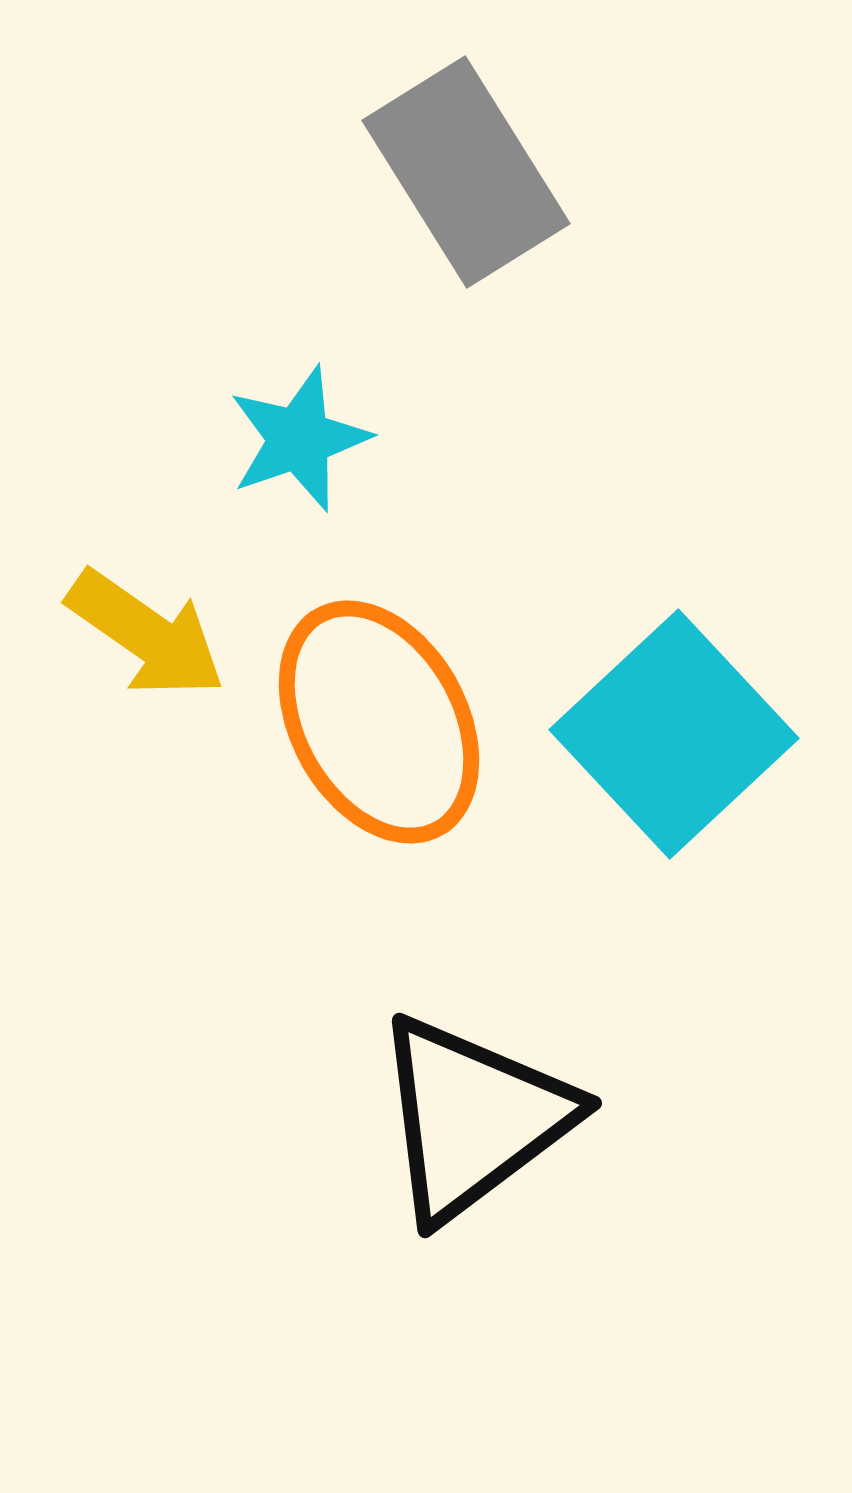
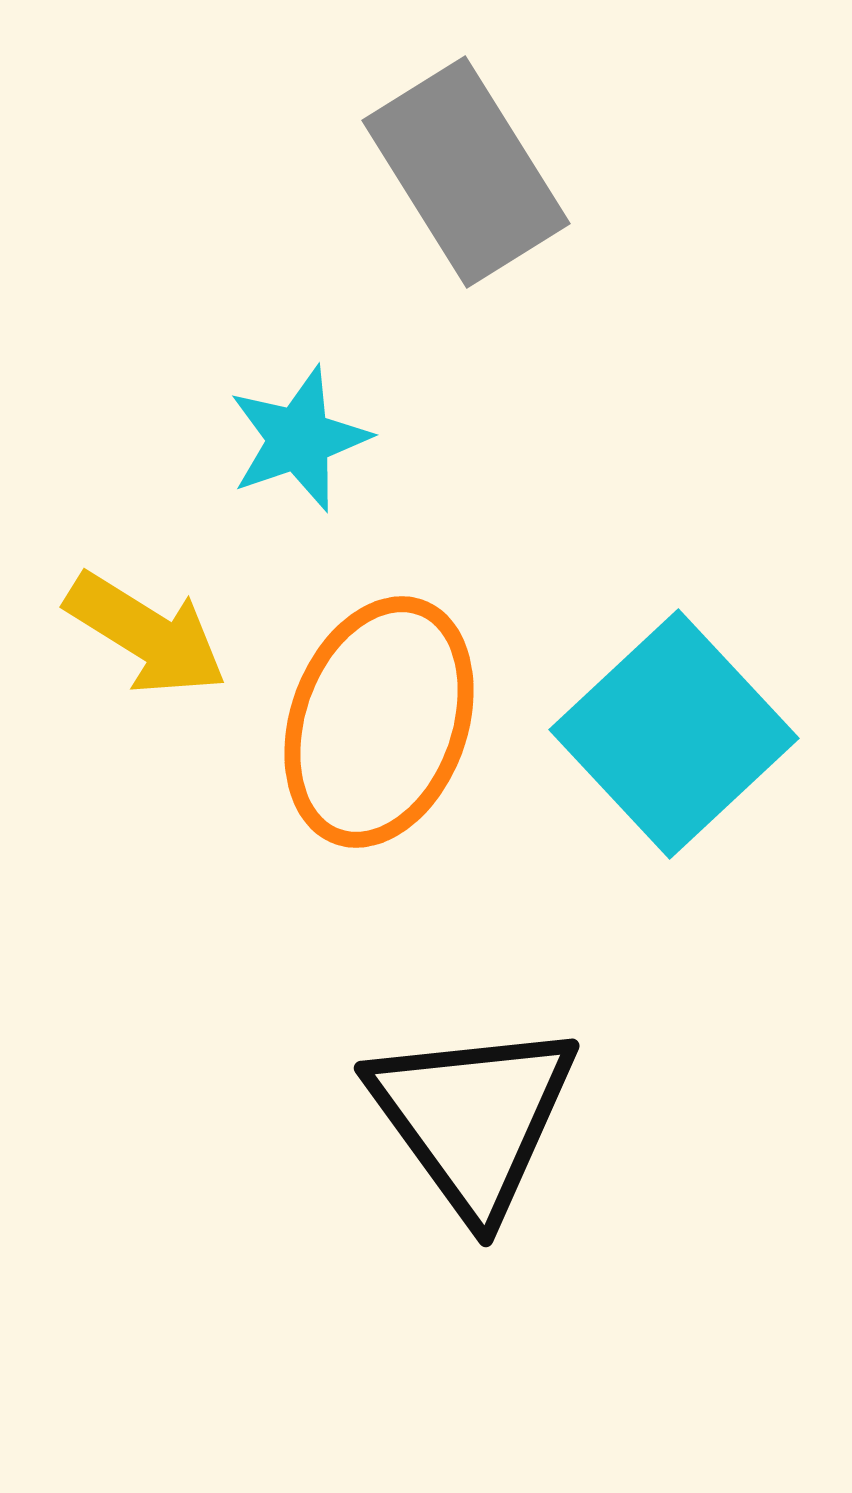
yellow arrow: rotated 3 degrees counterclockwise
orange ellipse: rotated 49 degrees clockwise
black triangle: rotated 29 degrees counterclockwise
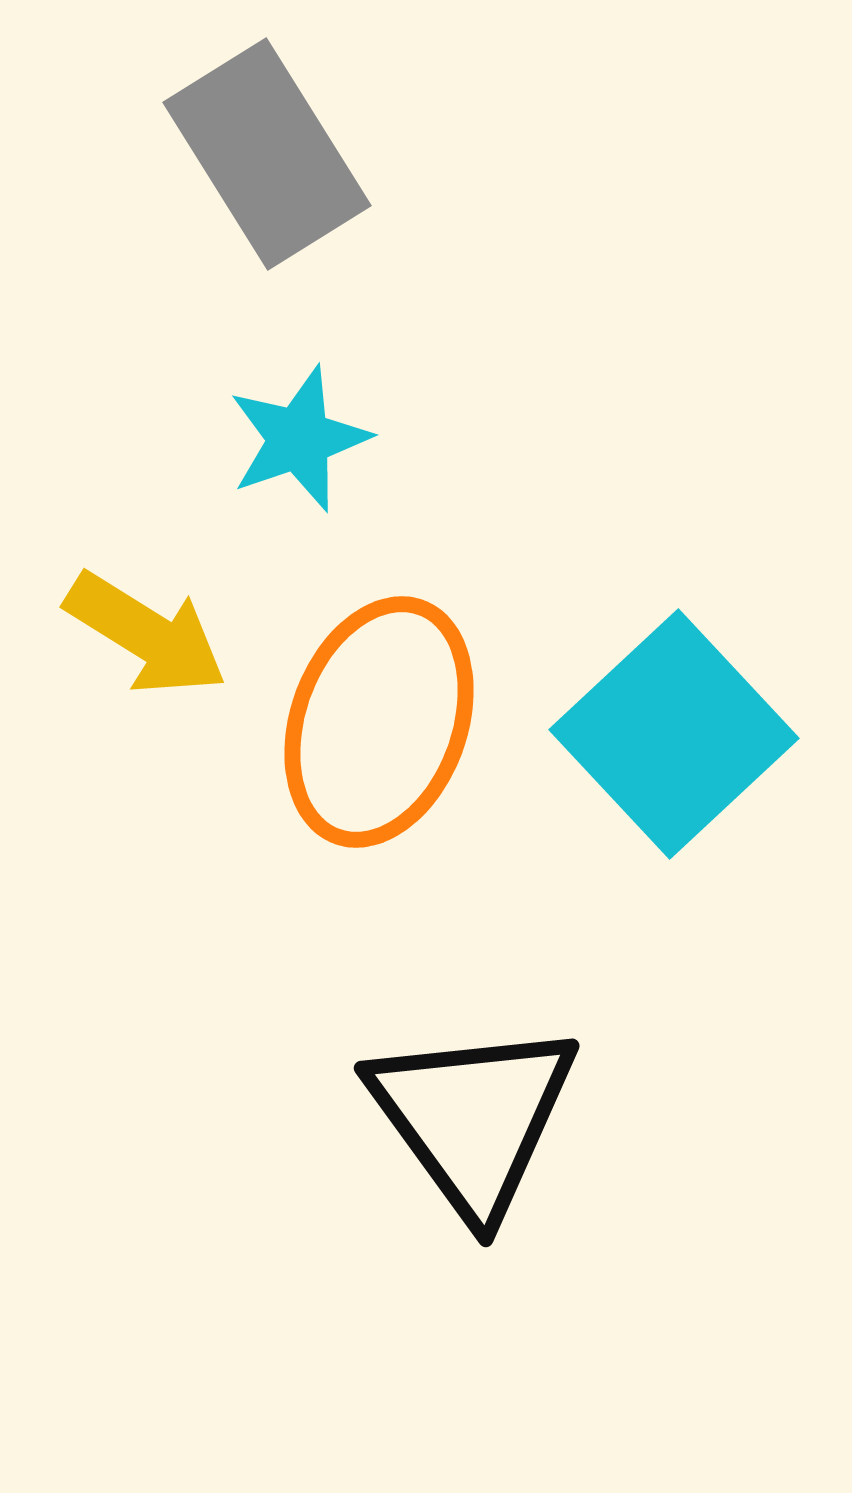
gray rectangle: moved 199 px left, 18 px up
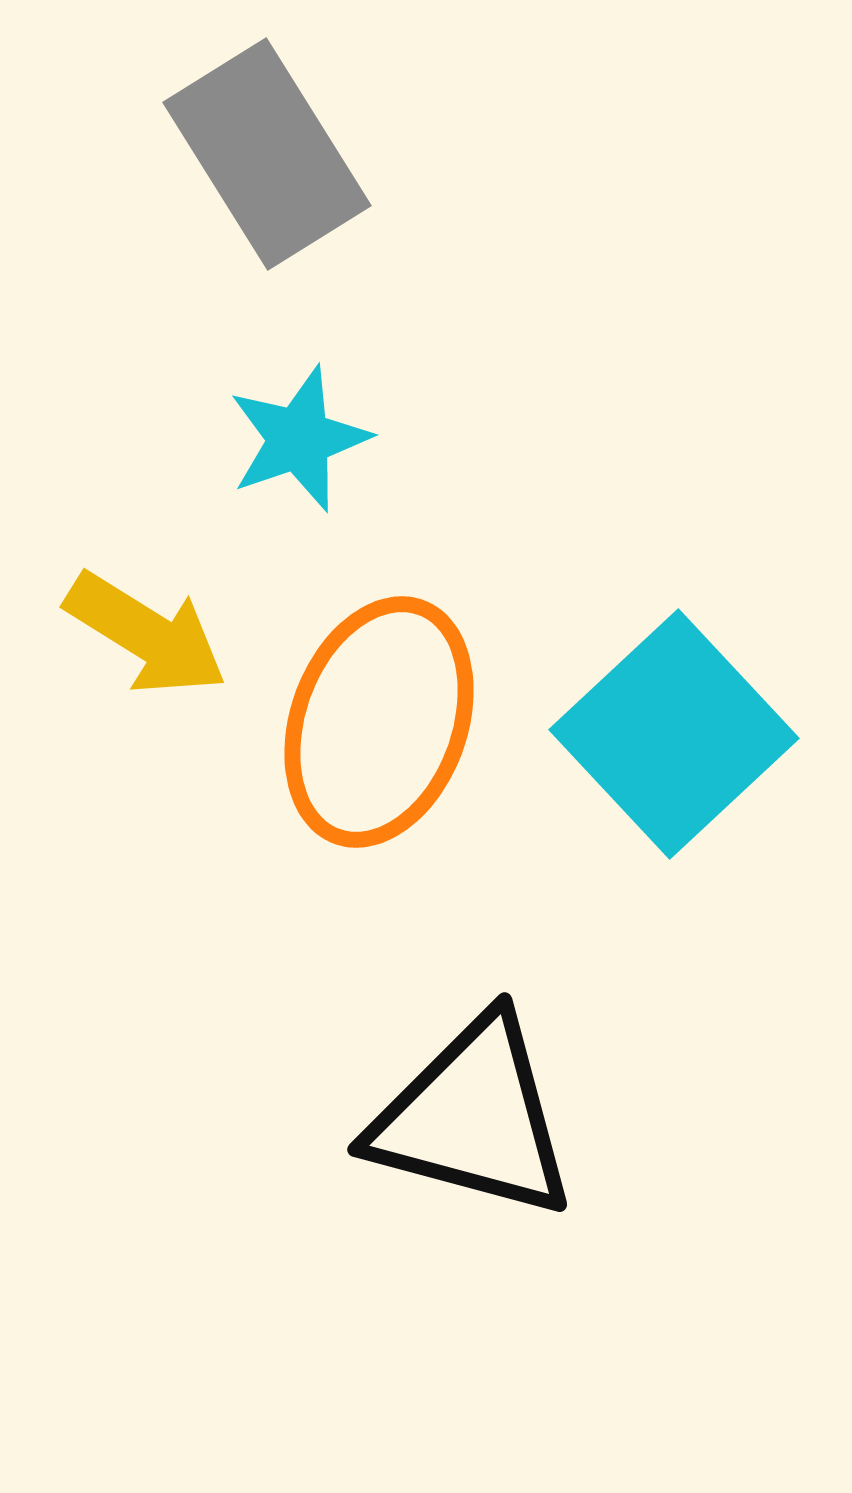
black triangle: rotated 39 degrees counterclockwise
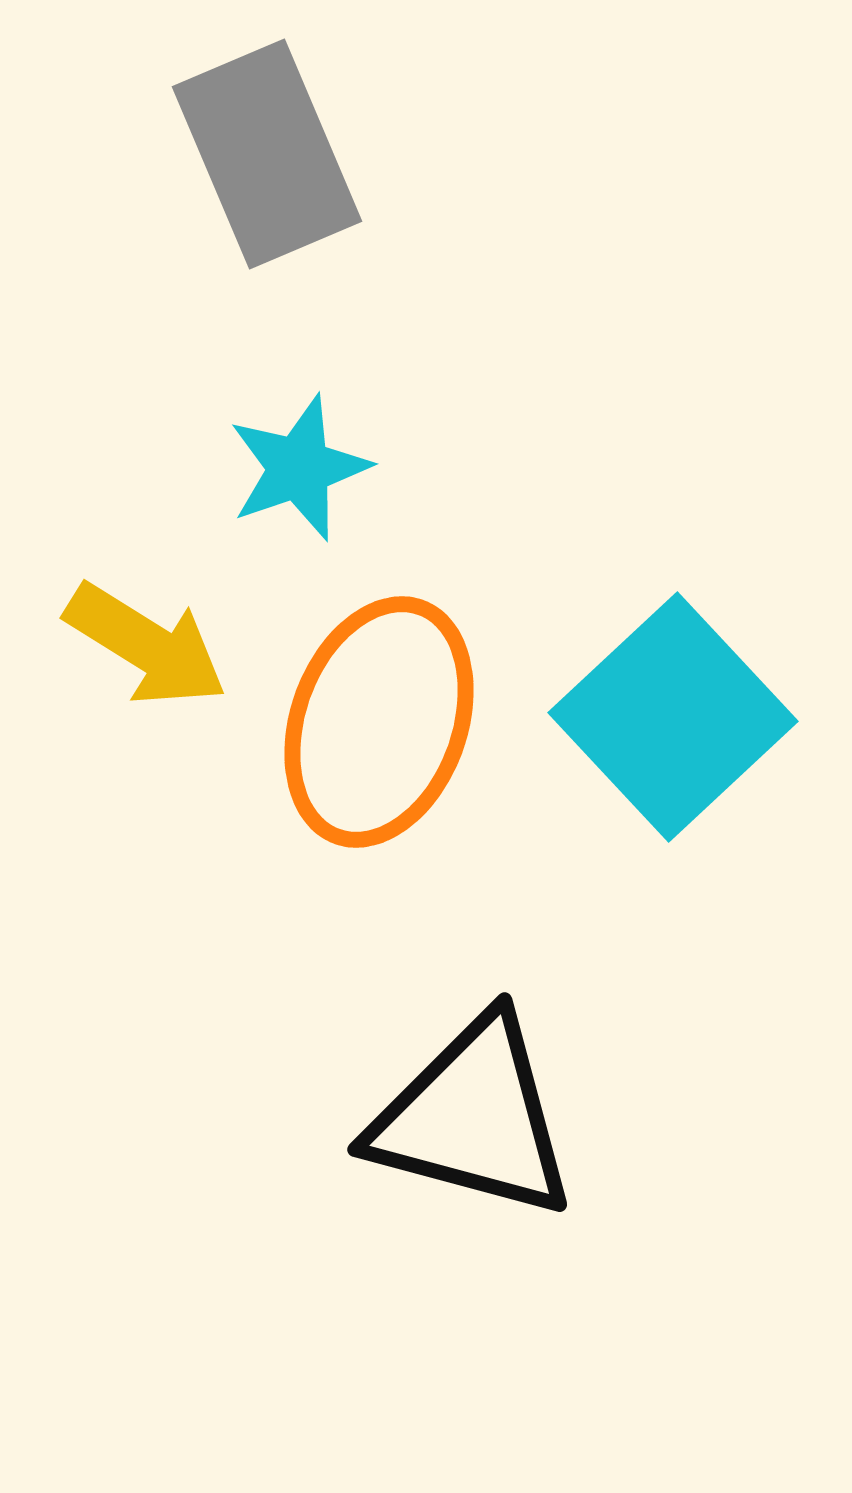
gray rectangle: rotated 9 degrees clockwise
cyan star: moved 29 px down
yellow arrow: moved 11 px down
cyan square: moved 1 px left, 17 px up
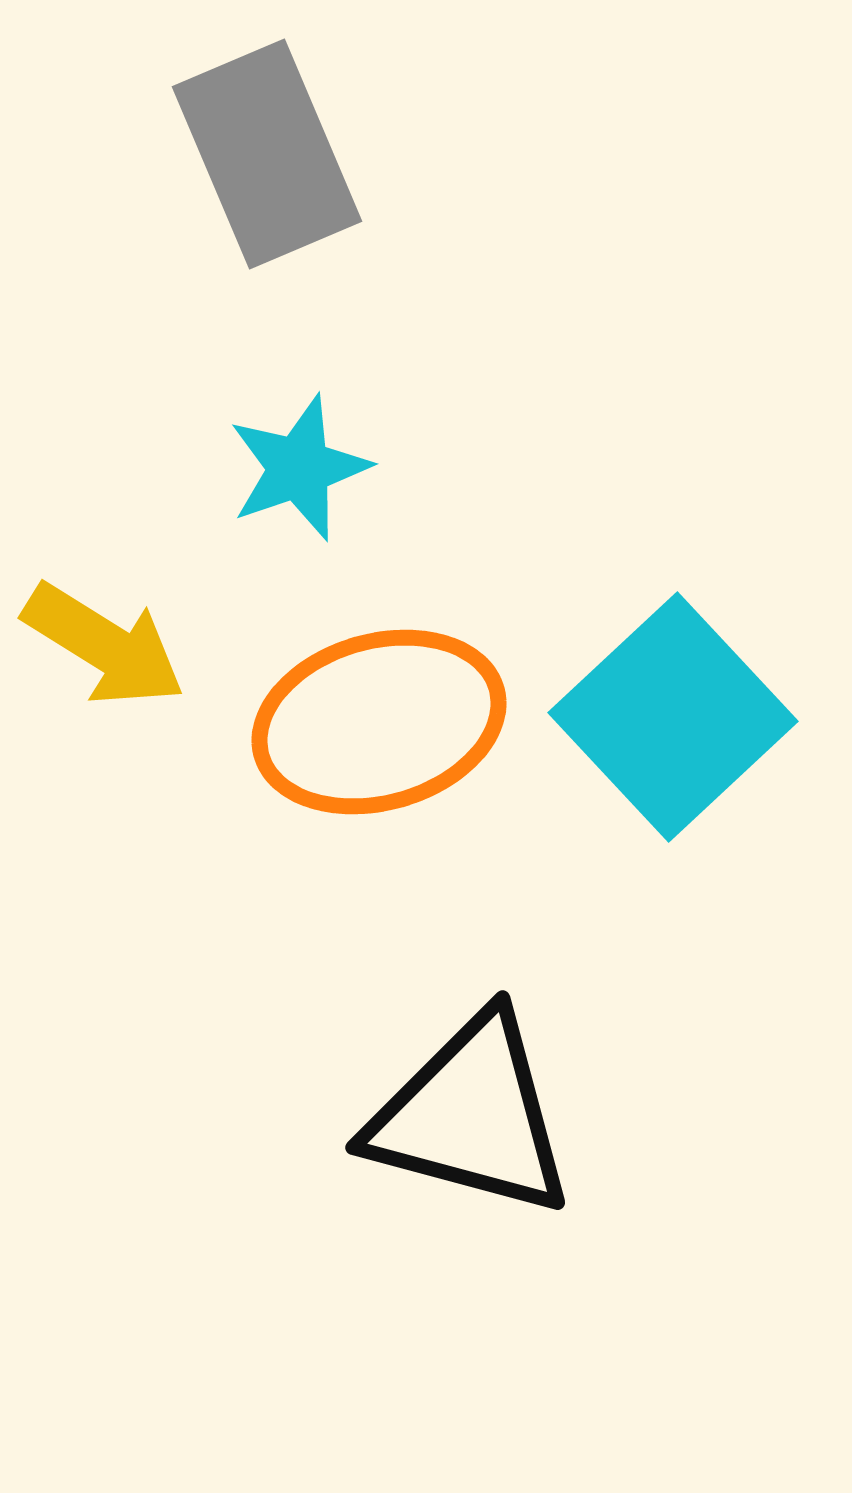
yellow arrow: moved 42 px left
orange ellipse: rotated 54 degrees clockwise
black triangle: moved 2 px left, 2 px up
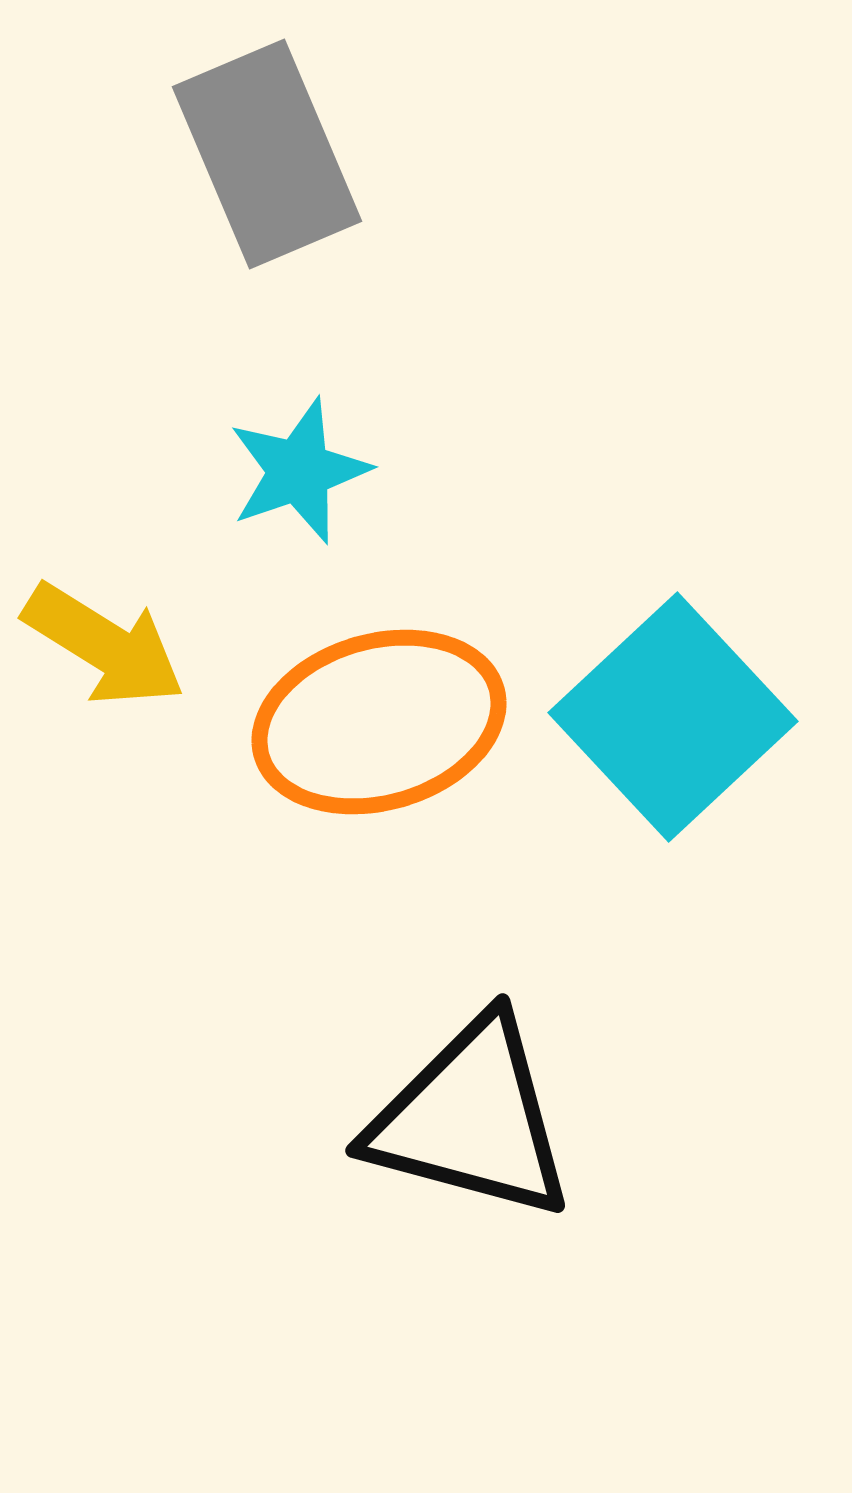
cyan star: moved 3 px down
black triangle: moved 3 px down
